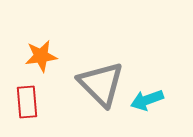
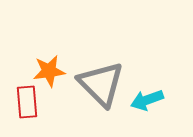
orange star: moved 8 px right, 15 px down
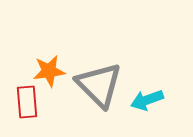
gray triangle: moved 2 px left, 1 px down
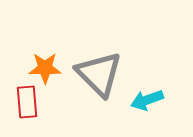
orange star: moved 4 px left, 3 px up; rotated 8 degrees clockwise
gray triangle: moved 11 px up
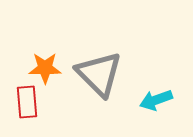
cyan arrow: moved 9 px right
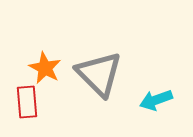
orange star: rotated 28 degrees clockwise
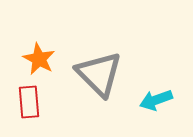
orange star: moved 6 px left, 9 px up
red rectangle: moved 2 px right
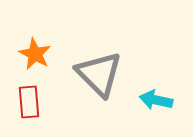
orange star: moved 4 px left, 5 px up
cyan arrow: rotated 32 degrees clockwise
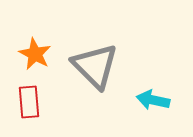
gray triangle: moved 4 px left, 8 px up
cyan arrow: moved 3 px left
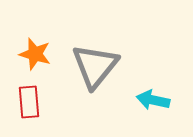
orange star: rotated 12 degrees counterclockwise
gray triangle: rotated 24 degrees clockwise
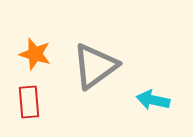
gray triangle: rotated 15 degrees clockwise
